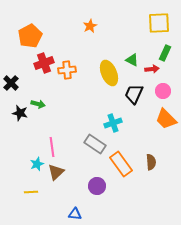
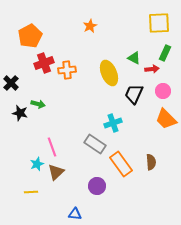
green triangle: moved 2 px right, 2 px up
pink line: rotated 12 degrees counterclockwise
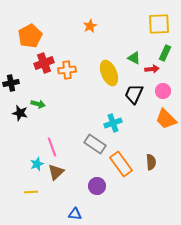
yellow square: moved 1 px down
black cross: rotated 35 degrees clockwise
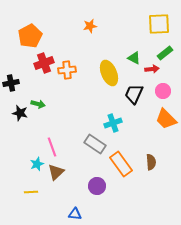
orange star: rotated 16 degrees clockwise
green rectangle: rotated 28 degrees clockwise
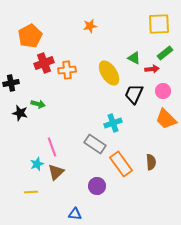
yellow ellipse: rotated 10 degrees counterclockwise
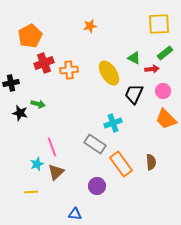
orange cross: moved 2 px right
